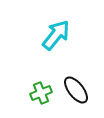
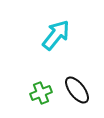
black ellipse: moved 1 px right
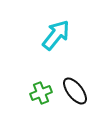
black ellipse: moved 2 px left, 1 px down
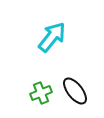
cyan arrow: moved 4 px left, 2 px down
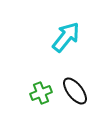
cyan arrow: moved 14 px right
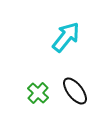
green cross: moved 3 px left; rotated 25 degrees counterclockwise
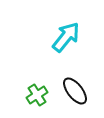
green cross: moved 1 px left, 2 px down; rotated 15 degrees clockwise
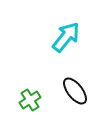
green cross: moved 7 px left, 5 px down
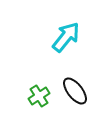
green cross: moved 9 px right, 4 px up
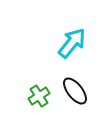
cyan arrow: moved 6 px right, 6 px down
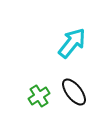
black ellipse: moved 1 px left, 1 px down
